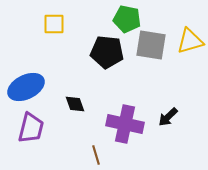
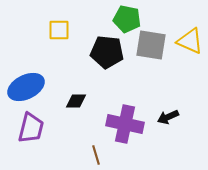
yellow square: moved 5 px right, 6 px down
yellow triangle: rotated 40 degrees clockwise
black diamond: moved 1 px right, 3 px up; rotated 70 degrees counterclockwise
black arrow: rotated 20 degrees clockwise
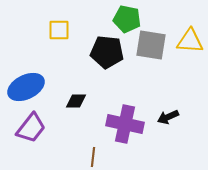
yellow triangle: rotated 20 degrees counterclockwise
purple trapezoid: rotated 24 degrees clockwise
brown line: moved 3 px left, 2 px down; rotated 24 degrees clockwise
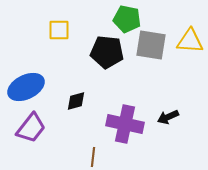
black diamond: rotated 15 degrees counterclockwise
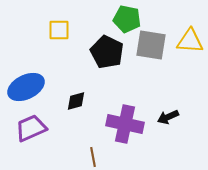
black pentagon: rotated 20 degrees clockwise
purple trapezoid: rotated 152 degrees counterclockwise
brown line: rotated 18 degrees counterclockwise
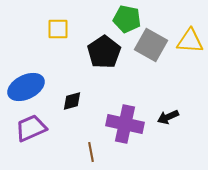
yellow square: moved 1 px left, 1 px up
gray square: rotated 20 degrees clockwise
black pentagon: moved 3 px left; rotated 12 degrees clockwise
black diamond: moved 4 px left
brown line: moved 2 px left, 5 px up
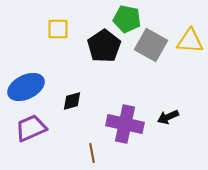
black pentagon: moved 6 px up
brown line: moved 1 px right, 1 px down
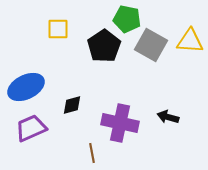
black diamond: moved 4 px down
black arrow: rotated 40 degrees clockwise
purple cross: moved 5 px left, 1 px up
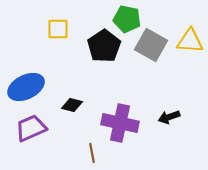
black diamond: rotated 30 degrees clockwise
black arrow: moved 1 px right; rotated 35 degrees counterclockwise
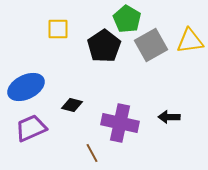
green pentagon: rotated 20 degrees clockwise
yellow triangle: rotated 12 degrees counterclockwise
gray square: rotated 32 degrees clockwise
black arrow: rotated 20 degrees clockwise
brown line: rotated 18 degrees counterclockwise
